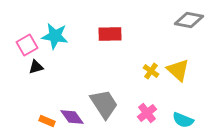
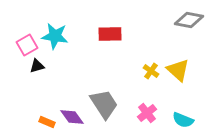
black triangle: moved 1 px right, 1 px up
orange rectangle: moved 1 px down
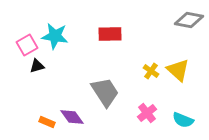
gray trapezoid: moved 1 px right, 12 px up
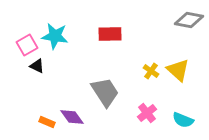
black triangle: rotated 42 degrees clockwise
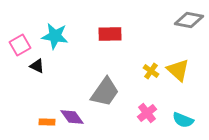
pink square: moved 7 px left
gray trapezoid: rotated 68 degrees clockwise
orange rectangle: rotated 21 degrees counterclockwise
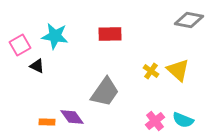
pink cross: moved 8 px right, 8 px down
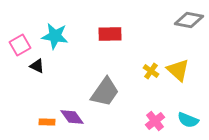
cyan semicircle: moved 5 px right
